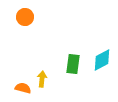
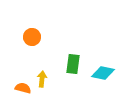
orange circle: moved 7 px right, 20 px down
cyan diamond: moved 1 px right, 13 px down; rotated 40 degrees clockwise
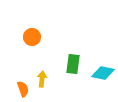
orange semicircle: moved 1 px down; rotated 56 degrees clockwise
